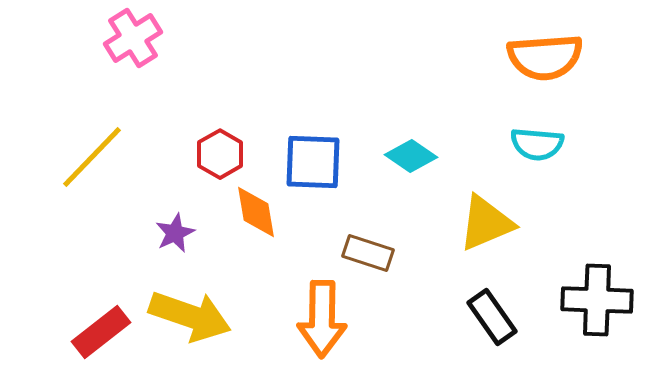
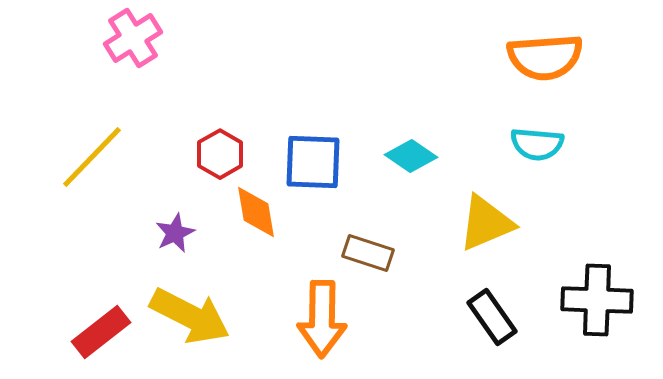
yellow arrow: rotated 8 degrees clockwise
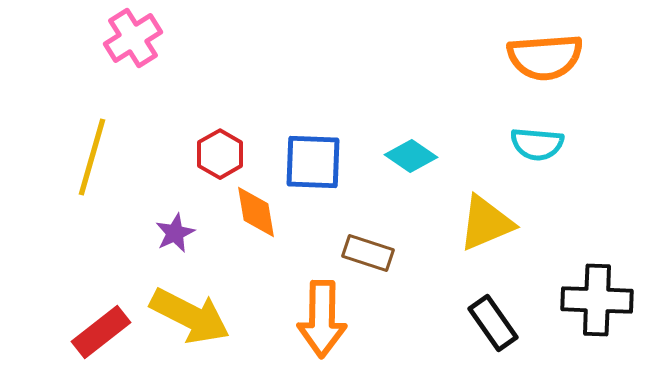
yellow line: rotated 28 degrees counterclockwise
black rectangle: moved 1 px right, 6 px down
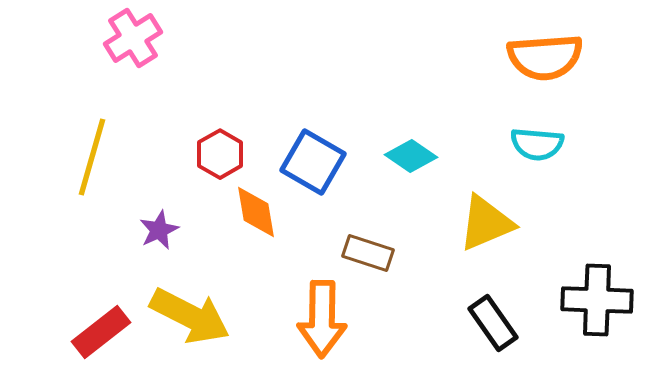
blue square: rotated 28 degrees clockwise
purple star: moved 16 px left, 3 px up
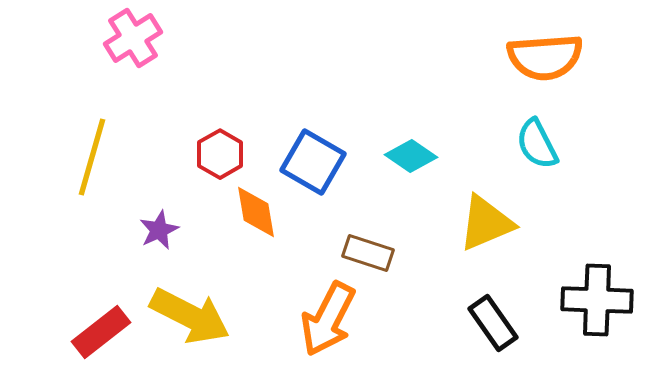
cyan semicircle: rotated 58 degrees clockwise
orange arrow: moved 6 px right; rotated 26 degrees clockwise
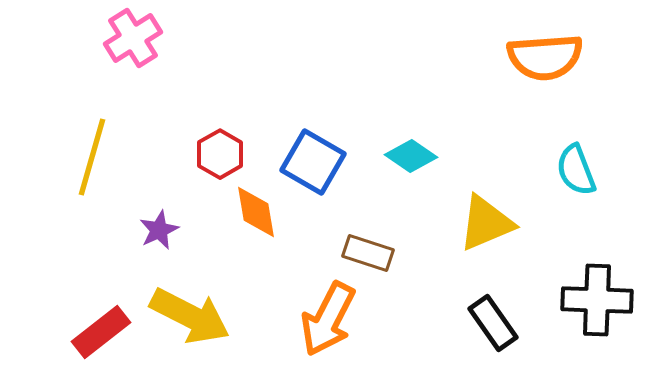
cyan semicircle: moved 39 px right, 26 px down; rotated 6 degrees clockwise
